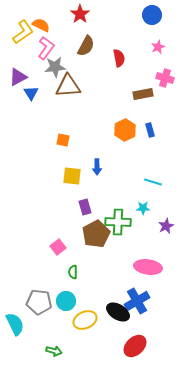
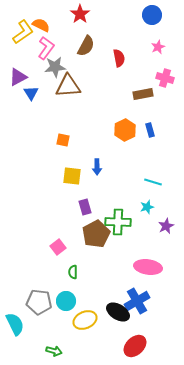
cyan star: moved 4 px right, 1 px up; rotated 16 degrees counterclockwise
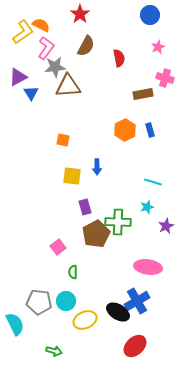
blue circle: moved 2 px left
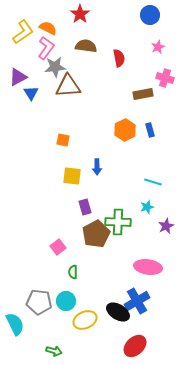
orange semicircle: moved 7 px right, 3 px down
brown semicircle: rotated 110 degrees counterclockwise
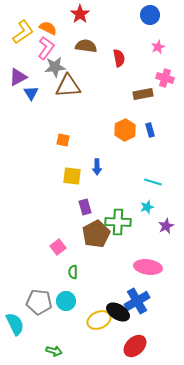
yellow ellipse: moved 14 px right
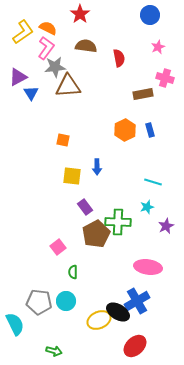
purple rectangle: rotated 21 degrees counterclockwise
